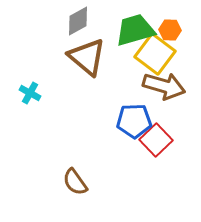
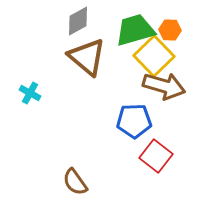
yellow square: moved 1 px left, 2 px down; rotated 9 degrees clockwise
red square: moved 16 px down; rotated 8 degrees counterclockwise
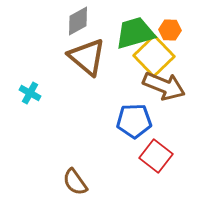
green trapezoid: moved 3 px down
brown arrow: rotated 6 degrees clockwise
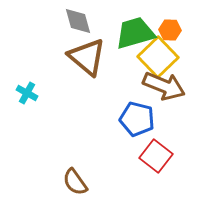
gray diamond: rotated 76 degrees counterclockwise
yellow square: moved 4 px right, 1 px down
cyan cross: moved 3 px left
blue pentagon: moved 3 px right, 2 px up; rotated 16 degrees clockwise
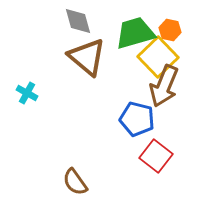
orange hexagon: rotated 10 degrees clockwise
brown arrow: rotated 90 degrees clockwise
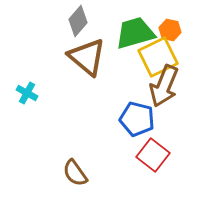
gray diamond: rotated 56 degrees clockwise
yellow square: rotated 18 degrees clockwise
red square: moved 3 px left, 1 px up
brown semicircle: moved 9 px up
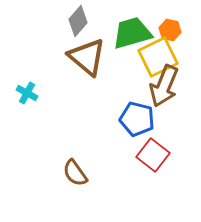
green trapezoid: moved 3 px left
